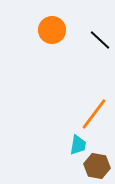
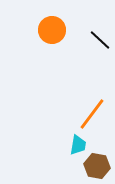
orange line: moved 2 px left
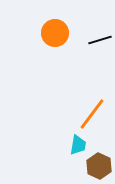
orange circle: moved 3 px right, 3 px down
black line: rotated 60 degrees counterclockwise
brown hexagon: moved 2 px right; rotated 15 degrees clockwise
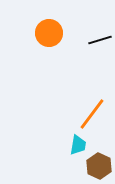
orange circle: moved 6 px left
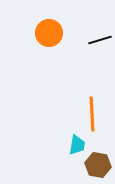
orange line: rotated 40 degrees counterclockwise
cyan trapezoid: moved 1 px left
brown hexagon: moved 1 px left, 1 px up; rotated 15 degrees counterclockwise
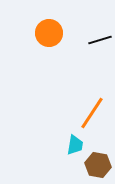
orange line: moved 1 px up; rotated 36 degrees clockwise
cyan trapezoid: moved 2 px left
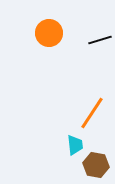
cyan trapezoid: rotated 15 degrees counterclockwise
brown hexagon: moved 2 px left
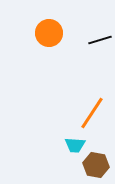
cyan trapezoid: rotated 100 degrees clockwise
